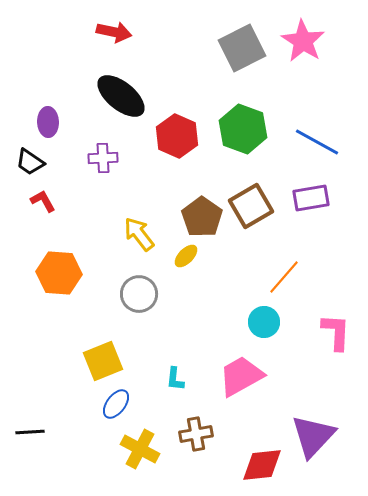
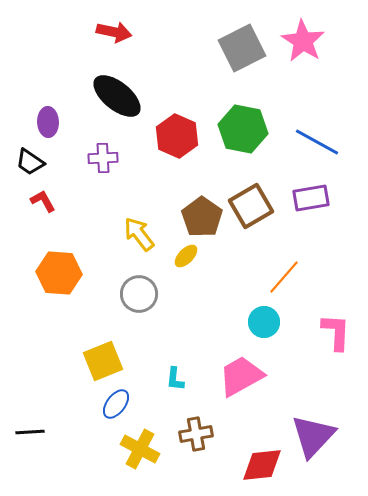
black ellipse: moved 4 px left
green hexagon: rotated 9 degrees counterclockwise
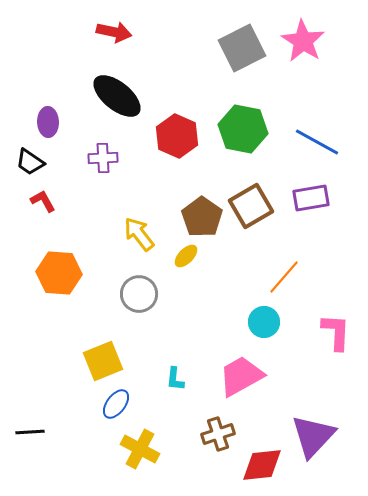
brown cross: moved 22 px right; rotated 8 degrees counterclockwise
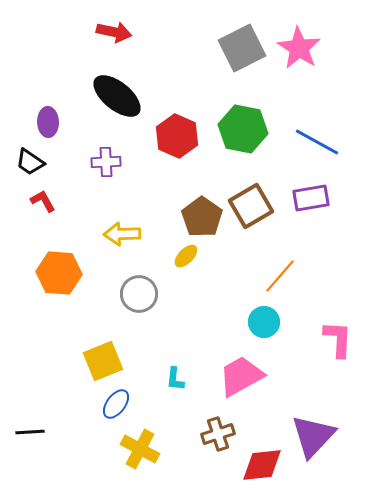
pink star: moved 4 px left, 7 px down
purple cross: moved 3 px right, 4 px down
yellow arrow: moved 17 px left; rotated 54 degrees counterclockwise
orange line: moved 4 px left, 1 px up
pink L-shape: moved 2 px right, 7 px down
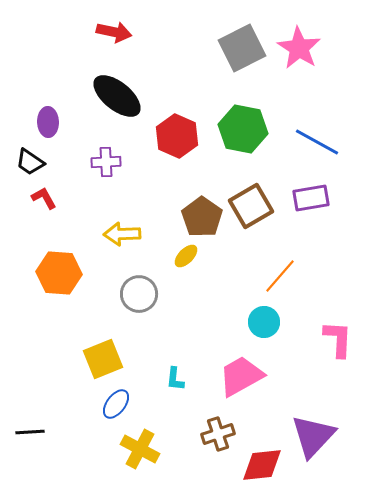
red L-shape: moved 1 px right, 3 px up
yellow square: moved 2 px up
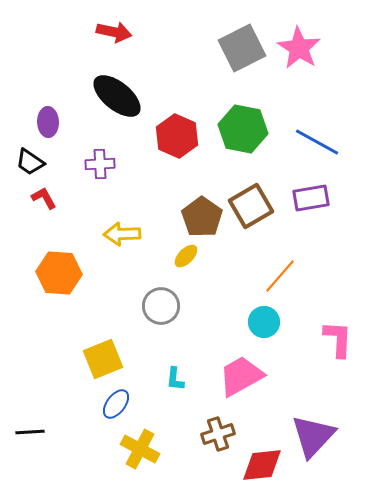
purple cross: moved 6 px left, 2 px down
gray circle: moved 22 px right, 12 px down
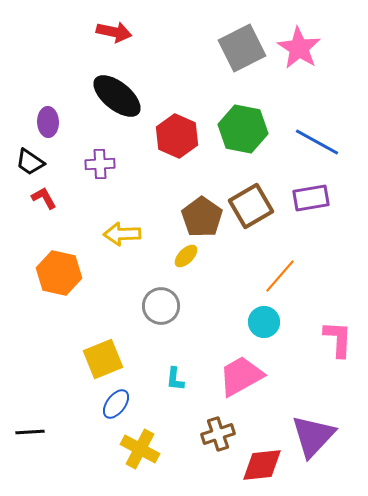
orange hexagon: rotated 9 degrees clockwise
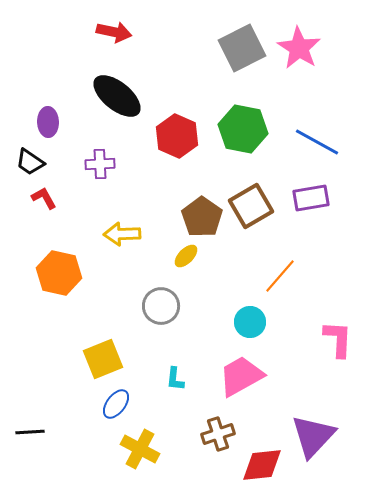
cyan circle: moved 14 px left
